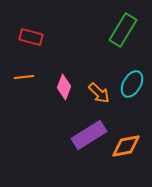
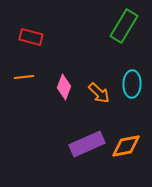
green rectangle: moved 1 px right, 4 px up
cyan ellipse: rotated 28 degrees counterclockwise
purple rectangle: moved 2 px left, 9 px down; rotated 8 degrees clockwise
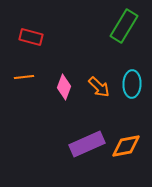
orange arrow: moved 6 px up
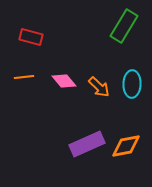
pink diamond: moved 6 px up; rotated 60 degrees counterclockwise
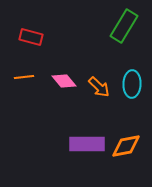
purple rectangle: rotated 24 degrees clockwise
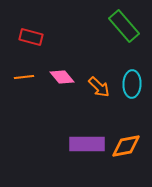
green rectangle: rotated 72 degrees counterclockwise
pink diamond: moved 2 px left, 4 px up
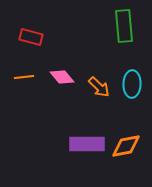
green rectangle: rotated 36 degrees clockwise
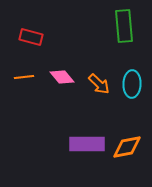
orange arrow: moved 3 px up
orange diamond: moved 1 px right, 1 px down
